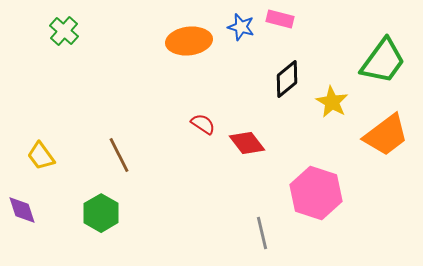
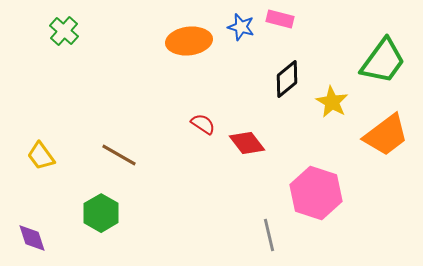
brown line: rotated 33 degrees counterclockwise
purple diamond: moved 10 px right, 28 px down
gray line: moved 7 px right, 2 px down
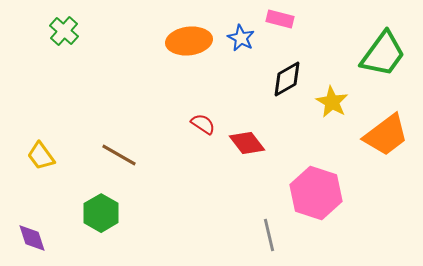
blue star: moved 11 px down; rotated 12 degrees clockwise
green trapezoid: moved 7 px up
black diamond: rotated 9 degrees clockwise
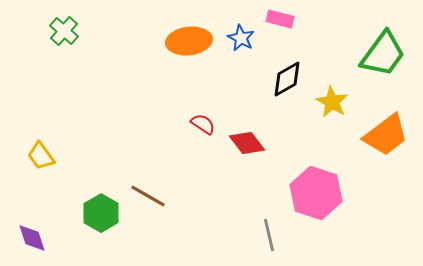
brown line: moved 29 px right, 41 px down
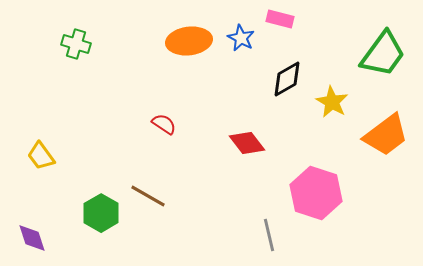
green cross: moved 12 px right, 13 px down; rotated 24 degrees counterclockwise
red semicircle: moved 39 px left
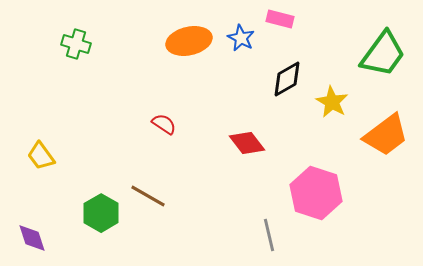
orange ellipse: rotated 6 degrees counterclockwise
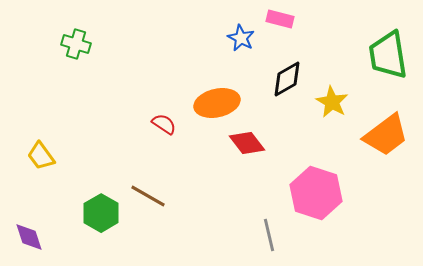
orange ellipse: moved 28 px right, 62 px down
green trapezoid: moved 5 px right, 1 px down; rotated 135 degrees clockwise
purple diamond: moved 3 px left, 1 px up
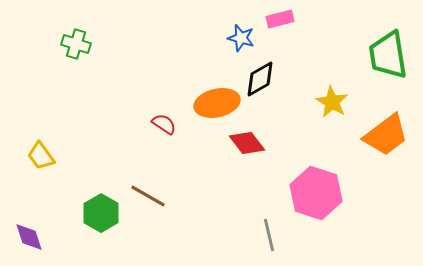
pink rectangle: rotated 28 degrees counterclockwise
blue star: rotated 12 degrees counterclockwise
black diamond: moved 27 px left
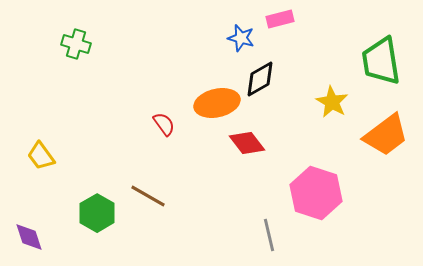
green trapezoid: moved 7 px left, 6 px down
red semicircle: rotated 20 degrees clockwise
green hexagon: moved 4 px left
